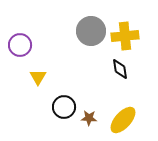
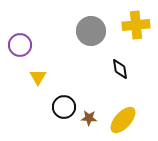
yellow cross: moved 11 px right, 11 px up
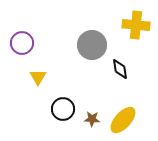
yellow cross: rotated 12 degrees clockwise
gray circle: moved 1 px right, 14 px down
purple circle: moved 2 px right, 2 px up
black circle: moved 1 px left, 2 px down
brown star: moved 3 px right, 1 px down
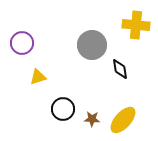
yellow triangle: rotated 42 degrees clockwise
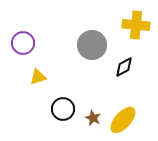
purple circle: moved 1 px right
black diamond: moved 4 px right, 2 px up; rotated 70 degrees clockwise
brown star: moved 1 px right, 1 px up; rotated 21 degrees clockwise
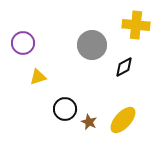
black circle: moved 2 px right
brown star: moved 4 px left, 4 px down
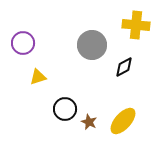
yellow ellipse: moved 1 px down
